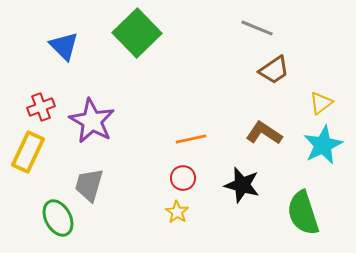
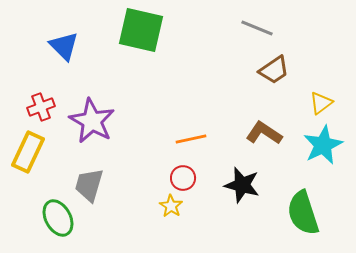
green square: moved 4 px right, 3 px up; rotated 33 degrees counterclockwise
yellow star: moved 6 px left, 6 px up
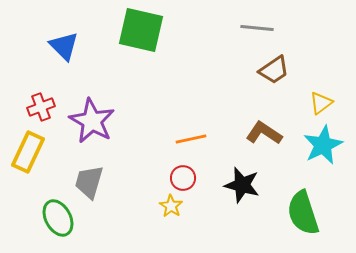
gray line: rotated 16 degrees counterclockwise
gray trapezoid: moved 3 px up
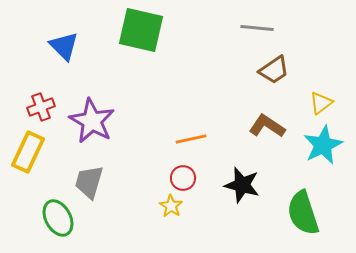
brown L-shape: moved 3 px right, 7 px up
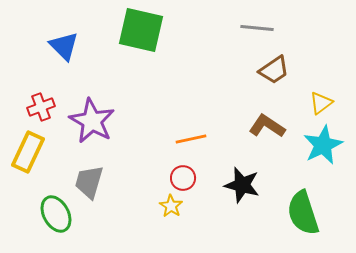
green ellipse: moved 2 px left, 4 px up
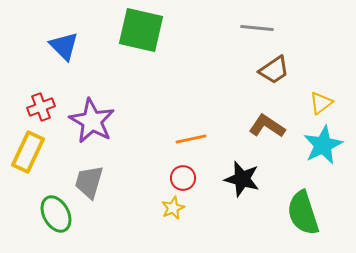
black star: moved 6 px up
yellow star: moved 2 px right, 2 px down; rotated 15 degrees clockwise
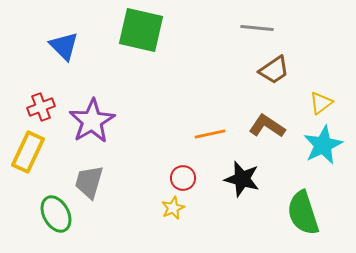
purple star: rotated 12 degrees clockwise
orange line: moved 19 px right, 5 px up
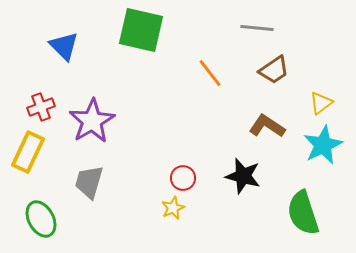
orange line: moved 61 px up; rotated 64 degrees clockwise
black star: moved 1 px right, 3 px up
green ellipse: moved 15 px left, 5 px down
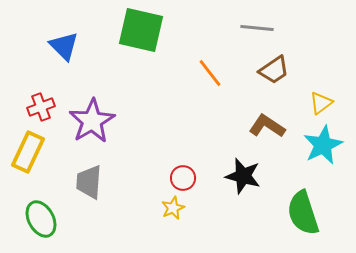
gray trapezoid: rotated 12 degrees counterclockwise
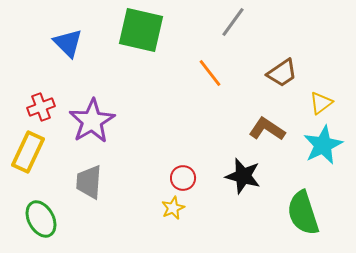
gray line: moved 24 px left, 6 px up; rotated 60 degrees counterclockwise
blue triangle: moved 4 px right, 3 px up
brown trapezoid: moved 8 px right, 3 px down
brown L-shape: moved 3 px down
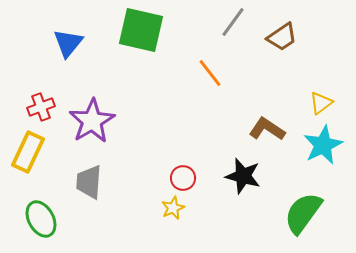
blue triangle: rotated 24 degrees clockwise
brown trapezoid: moved 36 px up
green semicircle: rotated 54 degrees clockwise
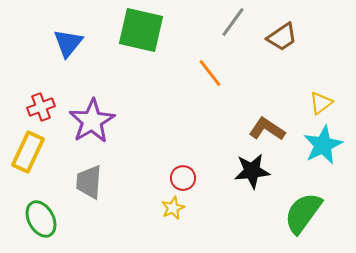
black star: moved 9 px right, 5 px up; rotated 21 degrees counterclockwise
